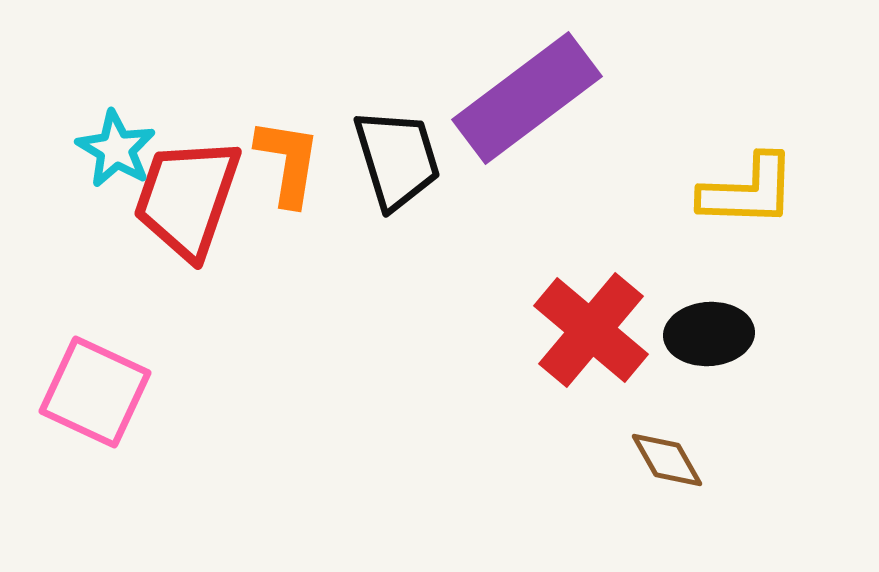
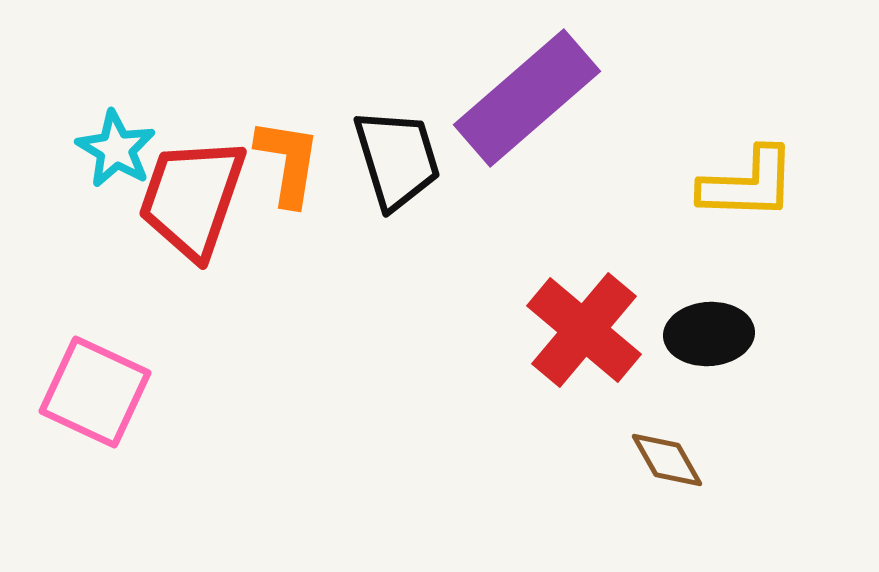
purple rectangle: rotated 4 degrees counterclockwise
yellow L-shape: moved 7 px up
red trapezoid: moved 5 px right
red cross: moved 7 px left
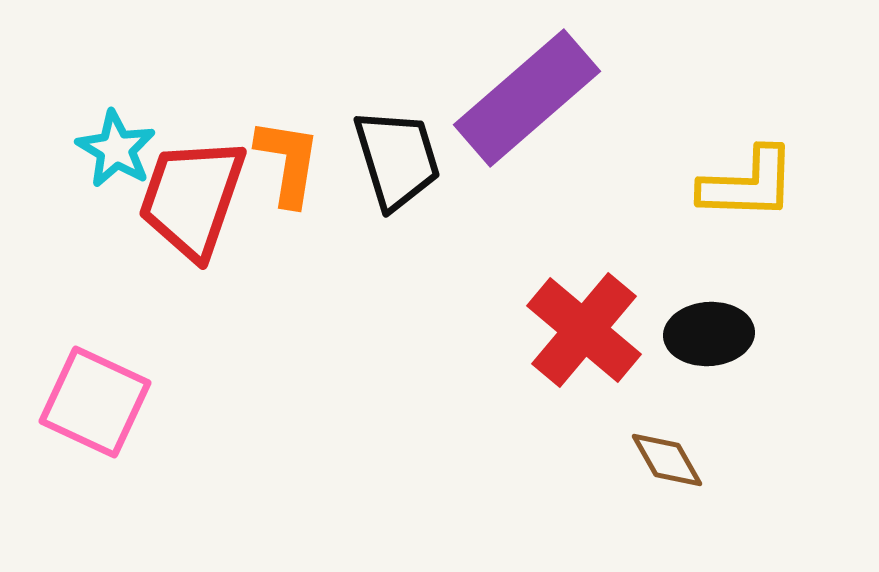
pink square: moved 10 px down
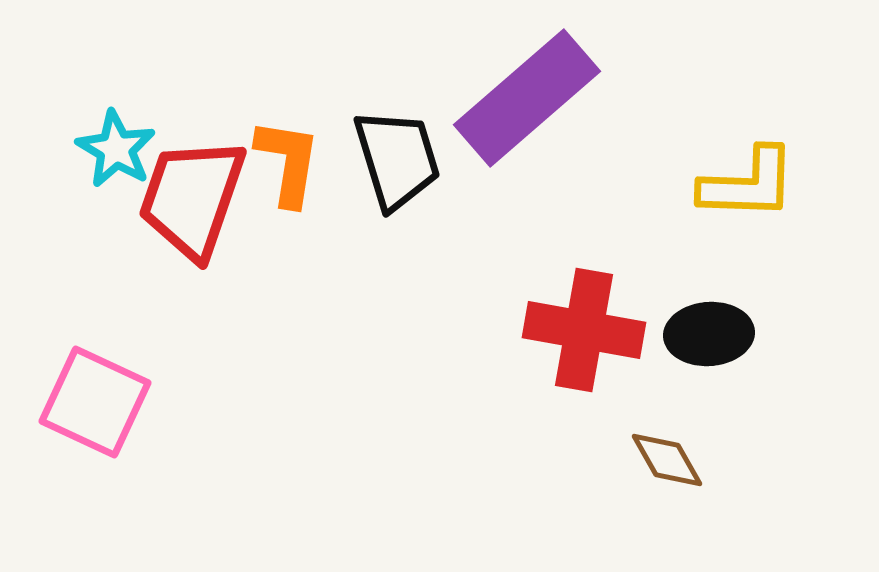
red cross: rotated 30 degrees counterclockwise
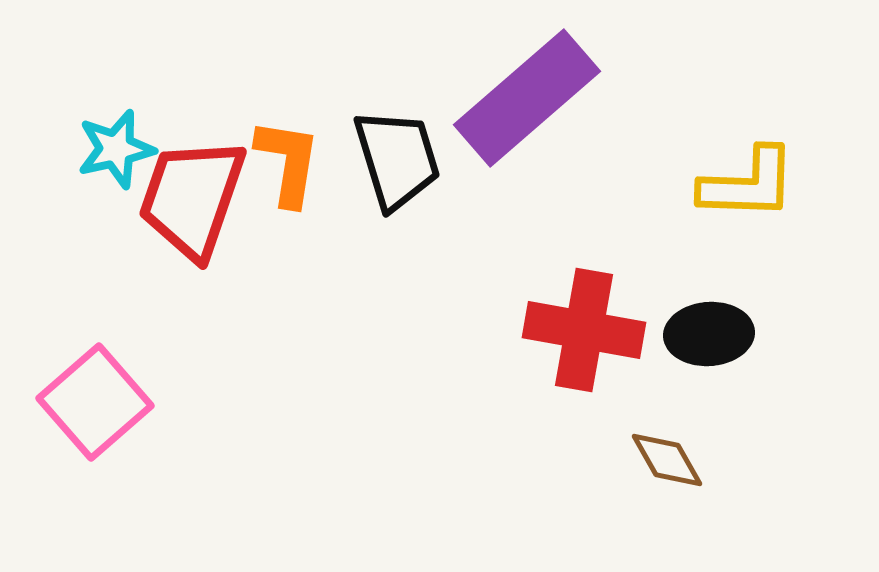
cyan star: rotated 28 degrees clockwise
pink square: rotated 24 degrees clockwise
